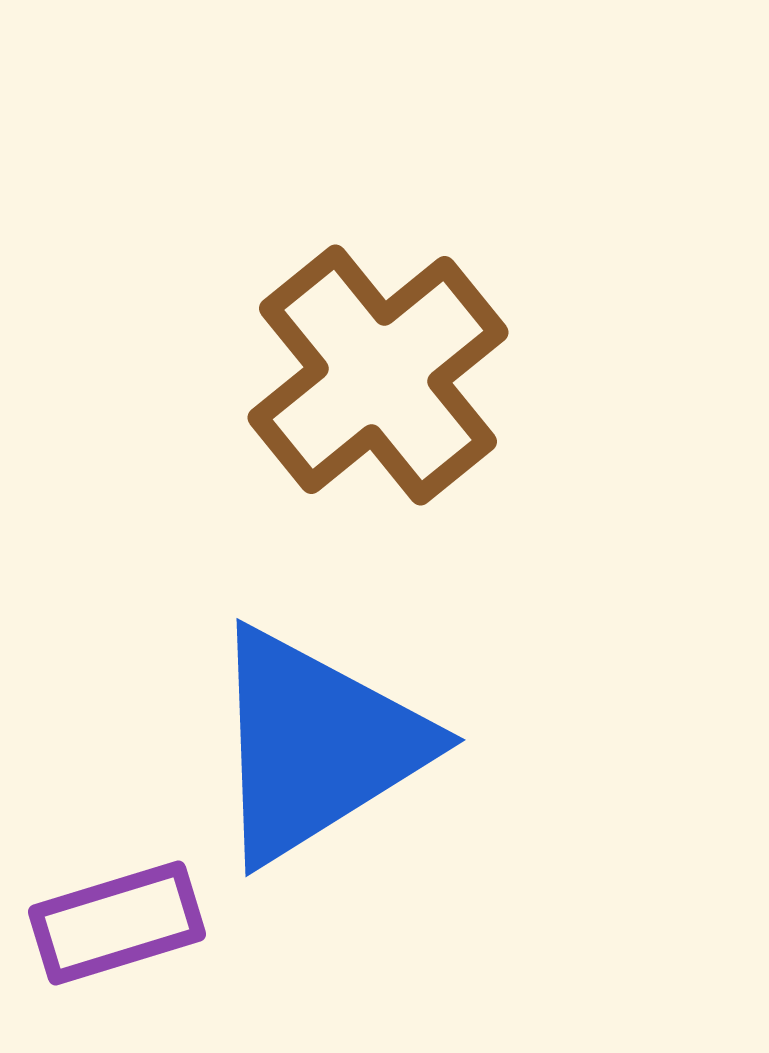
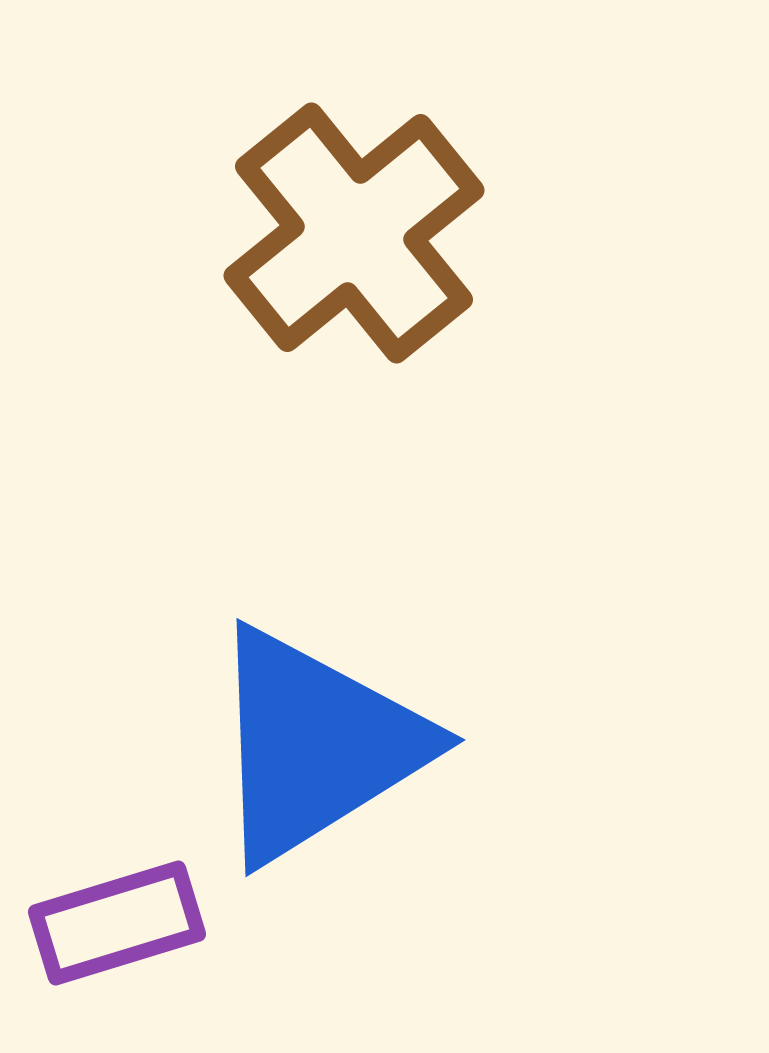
brown cross: moved 24 px left, 142 px up
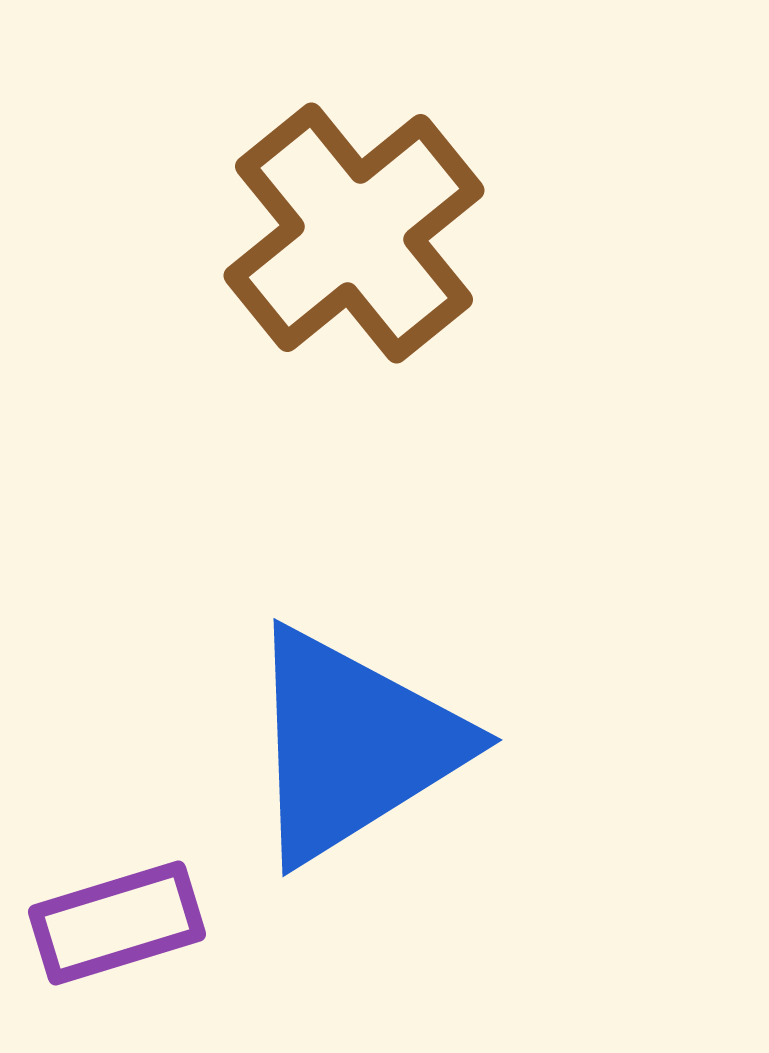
blue triangle: moved 37 px right
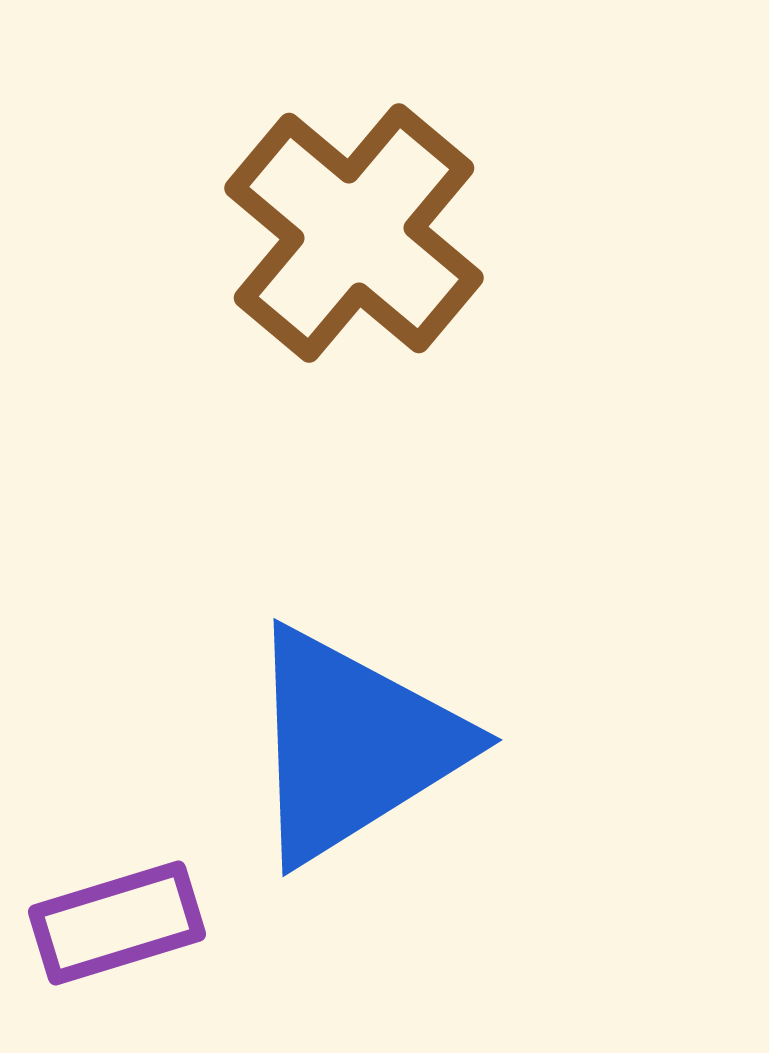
brown cross: rotated 11 degrees counterclockwise
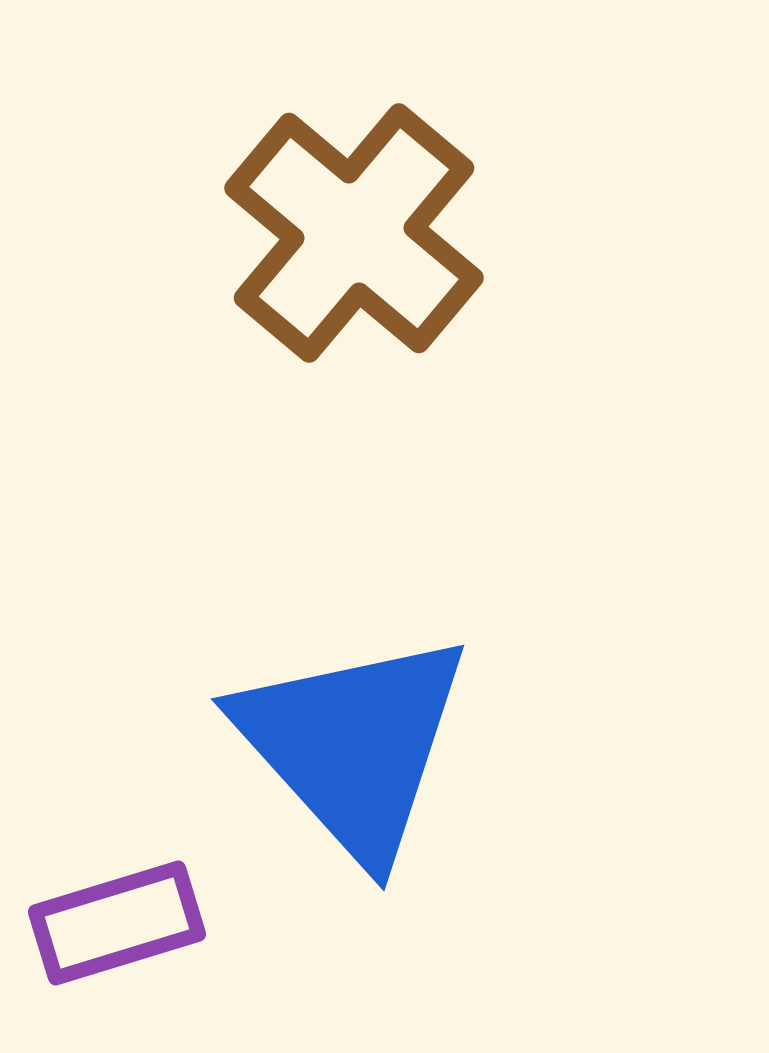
blue triangle: rotated 40 degrees counterclockwise
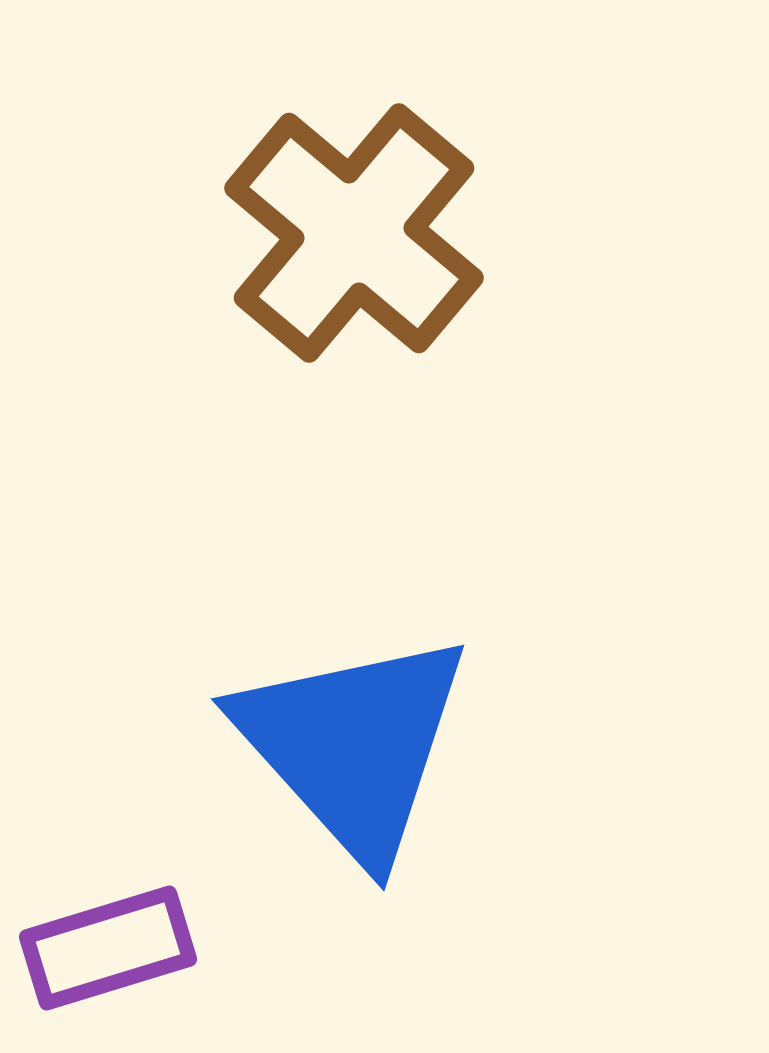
purple rectangle: moved 9 px left, 25 px down
